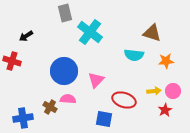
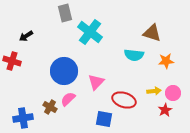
pink triangle: moved 2 px down
pink circle: moved 2 px down
pink semicircle: rotated 49 degrees counterclockwise
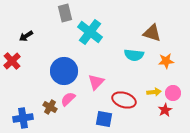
red cross: rotated 30 degrees clockwise
yellow arrow: moved 1 px down
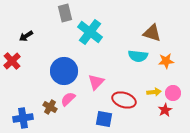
cyan semicircle: moved 4 px right, 1 px down
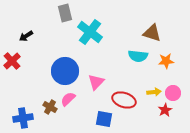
blue circle: moved 1 px right
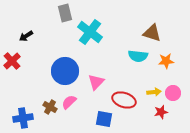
pink semicircle: moved 1 px right, 3 px down
red star: moved 4 px left, 2 px down; rotated 16 degrees clockwise
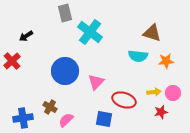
pink semicircle: moved 3 px left, 18 px down
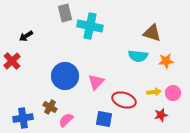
cyan cross: moved 6 px up; rotated 25 degrees counterclockwise
blue circle: moved 5 px down
red star: moved 3 px down
